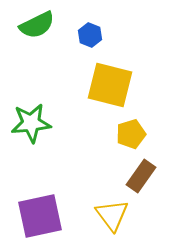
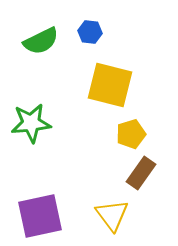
green semicircle: moved 4 px right, 16 px down
blue hexagon: moved 3 px up; rotated 15 degrees counterclockwise
brown rectangle: moved 3 px up
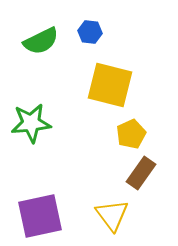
yellow pentagon: rotated 8 degrees counterclockwise
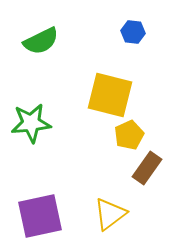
blue hexagon: moved 43 px right
yellow square: moved 10 px down
yellow pentagon: moved 2 px left, 1 px down
brown rectangle: moved 6 px right, 5 px up
yellow triangle: moved 2 px left, 1 px up; rotated 30 degrees clockwise
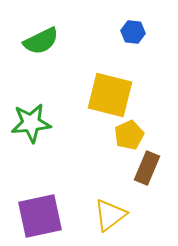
brown rectangle: rotated 12 degrees counterclockwise
yellow triangle: moved 1 px down
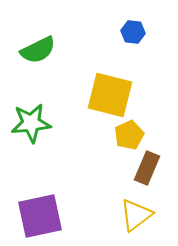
green semicircle: moved 3 px left, 9 px down
yellow triangle: moved 26 px right
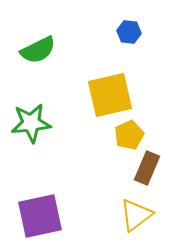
blue hexagon: moved 4 px left
yellow square: rotated 27 degrees counterclockwise
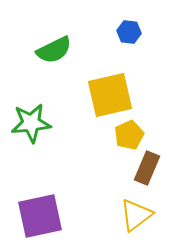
green semicircle: moved 16 px right
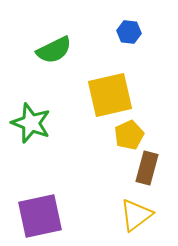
green star: rotated 27 degrees clockwise
brown rectangle: rotated 8 degrees counterclockwise
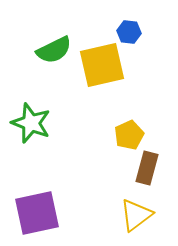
yellow square: moved 8 px left, 30 px up
purple square: moved 3 px left, 3 px up
